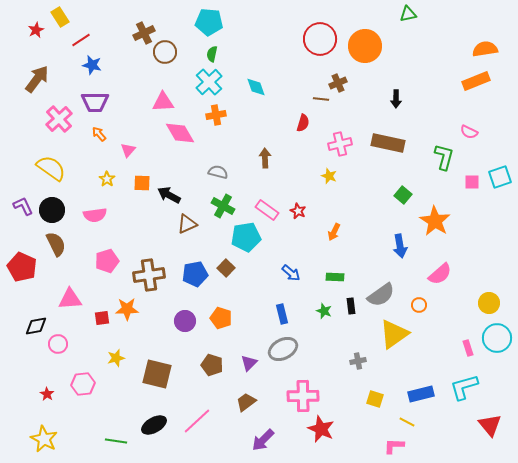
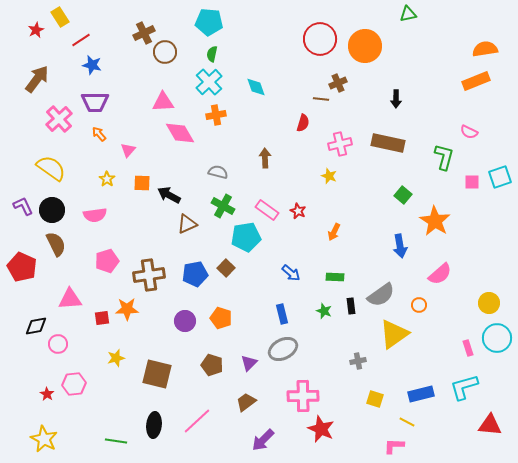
pink hexagon at (83, 384): moved 9 px left
black ellipse at (154, 425): rotated 55 degrees counterclockwise
red triangle at (490, 425): rotated 45 degrees counterclockwise
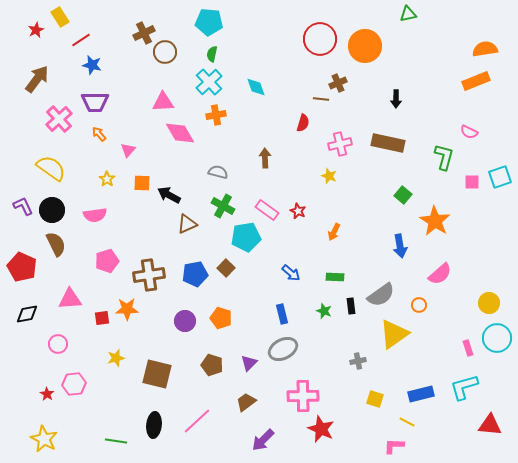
black diamond at (36, 326): moved 9 px left, 12 px up
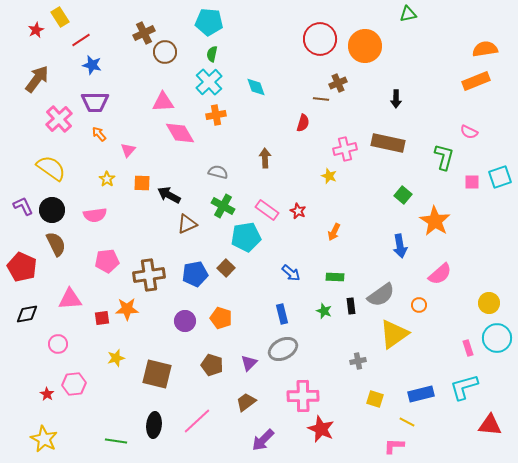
pink cross at (340, 144): moved 5 px right, 5 px down
pink pentagon at (107, 261): rotated 10 degrees clockwise
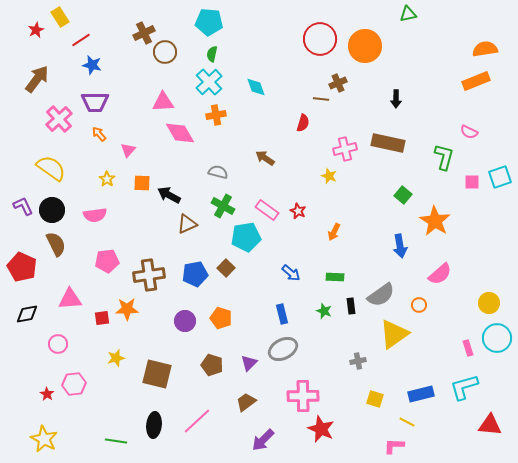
brown arrow at (265, 158): rotated 54 degrees counterclockwise
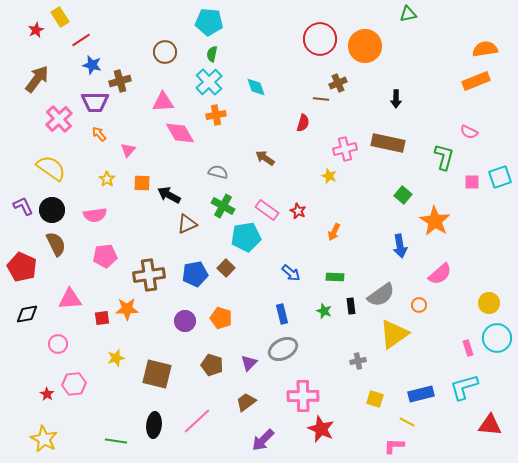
brown cross at (144, 33): moved 24 px left, 48 px down; rotated 10 degrees clockwise
pink pentagon at (107, 261): moved 2 px left, 5 px up
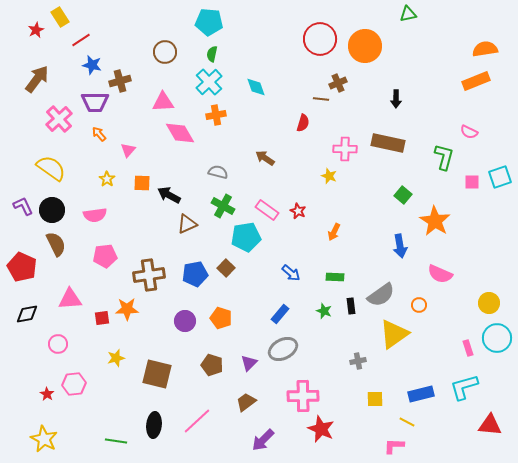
pink cross at (345, 149): rotated 15 degrees clockwise
pink semicircle at (440, 274): rotated 65 degrees clockwise
blue rectangle at (282, 314): moved 2 px left; rotated 54 degrees clockwise
yellow square at (375, 399): rotated 18 degrees counterclockwise
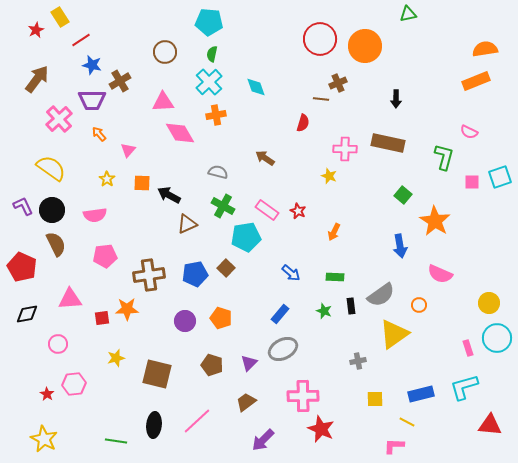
brown cross at (120, 81): rotated 15 degrees counterclockwise
purple trapezoid at (95, 102): moved 3 px left, 2 px up
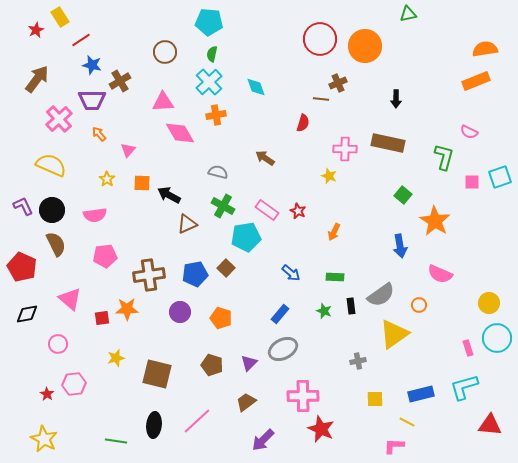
yellow semicircle at (51, 168): moved 3 px up; rotated 12 degrees counterclockwise
pink triangle at (70, 299): rotated 45 degrees clockwise
purple circle at (185, 321): moved 5 px left, 9 px up
